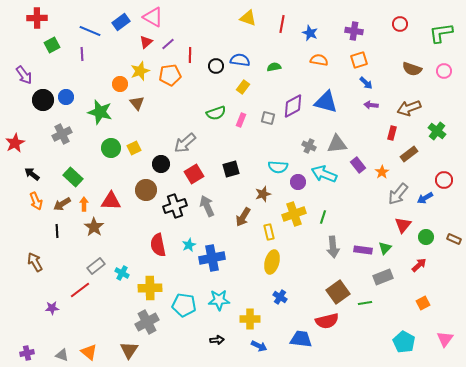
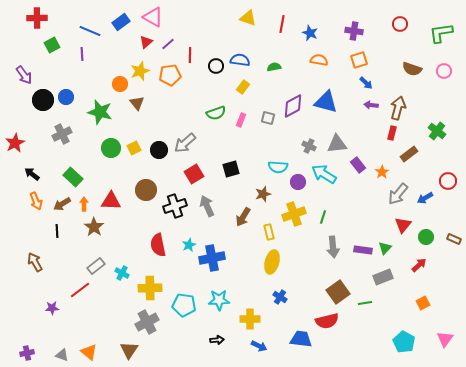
brown arrow at (409, 108): moved 11 px left; rotated 125 degrees clockwise
black circle at (161, 164): moved 2 px left, 14 px up
cyan arrow at (324, 174): rotated 10 degrees clockwise
red circle at (444, 180): moved 4 px right, 1 px down
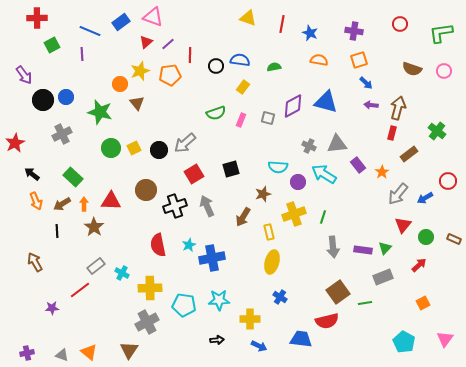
pink triangle at (153, 17): rotated 10 degrees counterclockwise
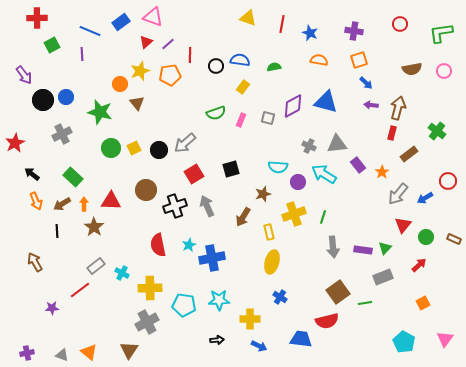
brown semicircle at (412, 69): rotated 30 degrees counterclockwise
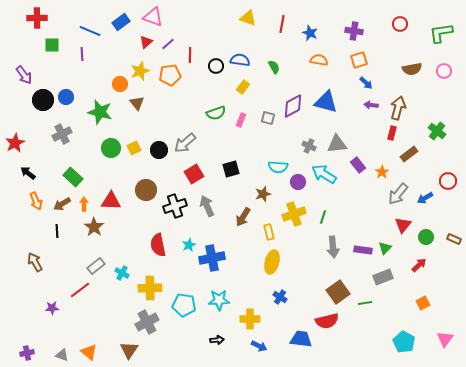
green square at (52, 45): rotated 28 degrees clockwise
green semicircle at (274, 67): rotated 72 degrees clockwise
black arrow at (32, 174): moved 4 px left, 1 px up
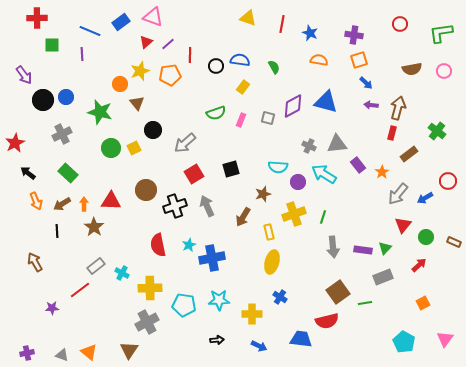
purple cross at (354, 31): moved 4 px down
black circle at (159, 150): moved 6 px left, 20 px up
green rectangle at (73, 177): moved 5 px left, 4 px up
brown rectangle at (454, 239): moved 3 px down
yellow cross at (250, 319): moved 2 px right, 5 px up
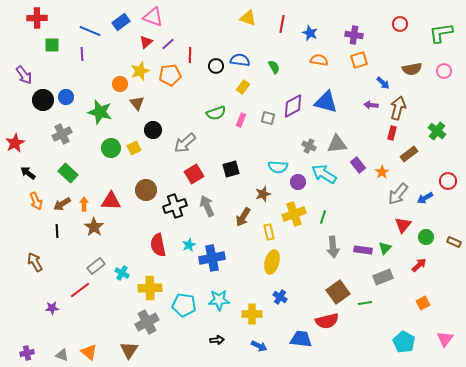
blue arrow at (366, 83): moved 17 px right
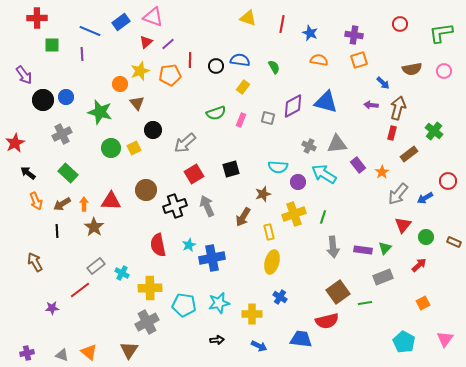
red line at (190, 55): moved 5 px down
green cross at (437, 131): moved 3 px left
cyan star at (219, 300): moved 3 px down; rotated 10 degrees counterclockwise
